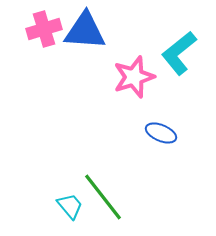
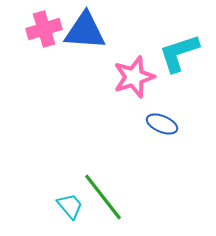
cyan L-shape: rotated 21 degrees clockwise
blue ellipse: moved 1 px right, 9 px up
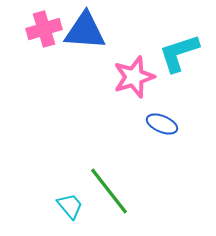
green line: moved 6 px right, 6 px up
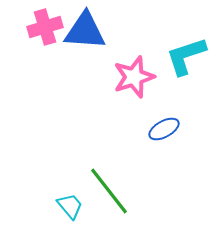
pink cross: moved 1 px right, 2 px up
cyan L-shape: moved 7 px right, 3 px down
blue ellipse: moved 2 px right, 5 px down; rotated 52 degrees counterclockwise
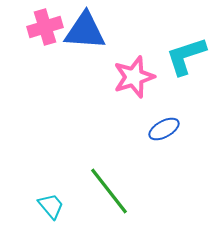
cyan trapezoid: moved 19 px left
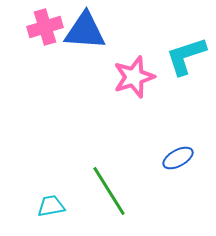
blue ellipse: moved 14 px right, 29 px down
green line: rotated 6 degrees clockwise
cyan trapezoid: rotated 60 degrees counterclockwise
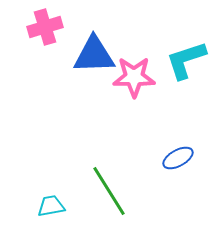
blue triangle: moved 9 px right, 24 px down; rotated 6 degrees counterclockwise
cyan L-shape: moved 4 px down
pink star: rotated 18 degrees clockwise
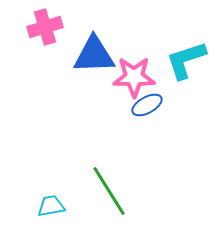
blue ellipse: moved 31 px left, 53 px up
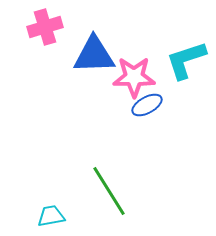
cyan trapezoid: moved 10 px down
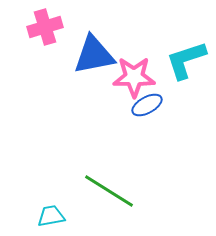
blue triangle: rotated 9 degrees counterclockwise
green line: rotated 26 degrees counterclockwise
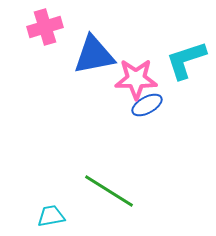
pink star: moved 2 px right, 2 px down
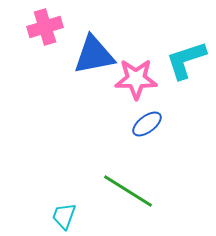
blue ellipse: moved 19 px down; rotated 8 degrees counterclockwise
green line: moved 19 px right
cyan trapezoid: moved 13 px right; rotated 60 degrees counterclockwise
